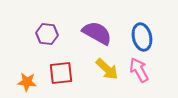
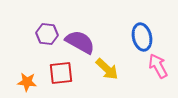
purple semicircle: moved 17 px left, 9 px down
pink arrow: moved 19 px right, 4 px up
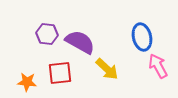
red square: moved 1 px left
